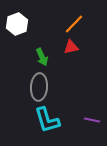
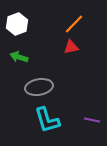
green arrow: moved 23 px left; rotated 132 degrees clockwise
gray ellipse: rotated 76 degrees clockwise
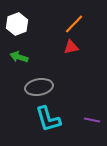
cyan L-shape: moved 1 px right, 1 px up
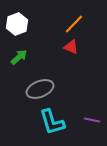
red triangle: rotated 35 degrees clockwise
green arrow: rotated 120 degrees clockwise
gray ellipse: moved 1 px right, 2 px down; rotated 12 degrees counterclockwise
cyan L-shape: moved 4 px right, 3 px down
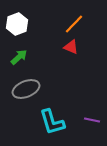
gray ellipse: moved 14 px left
